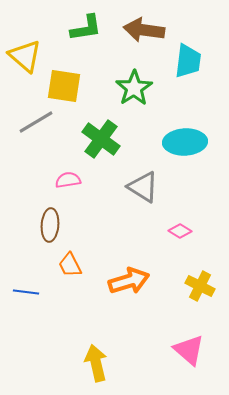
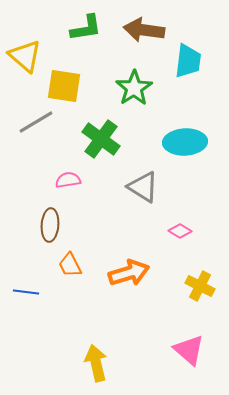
orange arrow: moved 8 px up
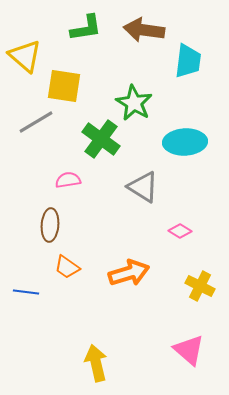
green star: moved 15 px down; rotated 9 degrees counterclockwise
orange trapezoid: moved 3 px left, 2 px down; rotated 28 degrees counterclockwise
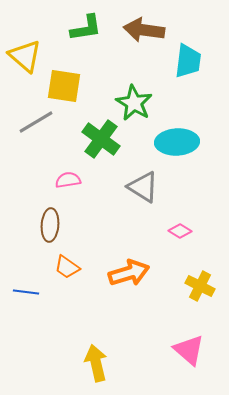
cyan ellipse: moved 8 px left
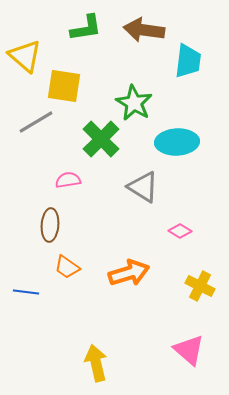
green cross: rotated 9 degrees clockwise
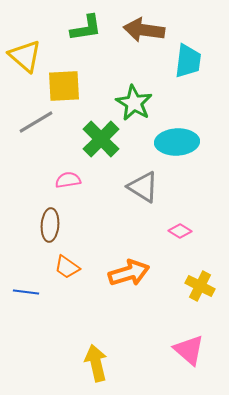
yellow square: rotated 12 degrees counterclockwise
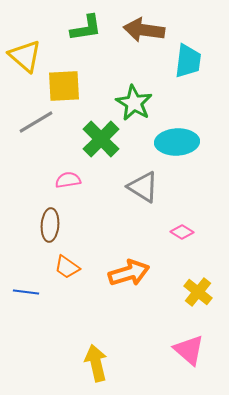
pink diamond: moved 2 px right, 1 px down
yellow cross: moved 2 px left, 6 px down; rotated 12 degrees clockwise
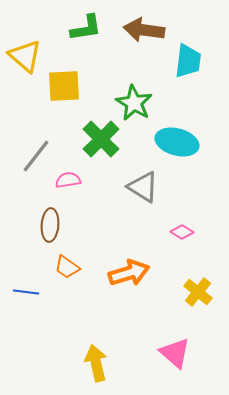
gray line: moved 34 px down; rotated 21 degrees counterclockwise
cyan ellipse: rotated 18 degrees clockwise
pink triangle: moved 14 px left, 3 px down
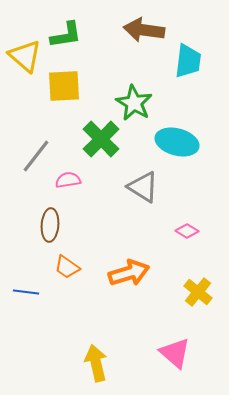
green L-shape: moved 20 px left, 7 px down
pink diamond: moved 5 px right, 1 px up
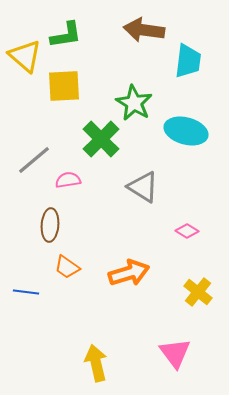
cyan ellipse: moved 9 px right, 11 px up
gray line: moved 2 px left, 4 px down; rotated 12 degrees clockwise
pink triangle: rotated 12 degrees clockwise
